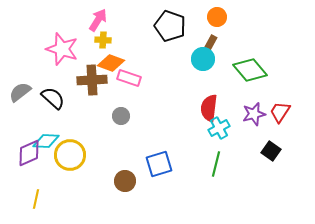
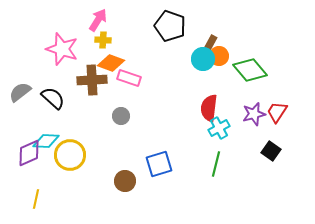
orange circle: moved 2 px right, 39 px down
red trapezoid: moved 3 px left
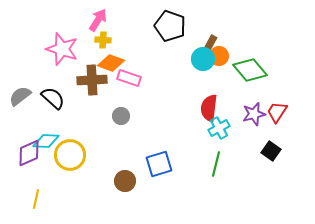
gray semicircle: moved 4 px down
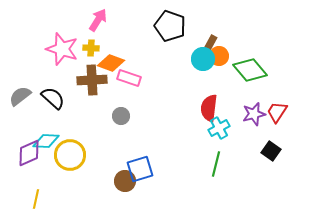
yellow cross: moved 12 px left, 8 px down
blue square: moved 19 px left, 5 px down
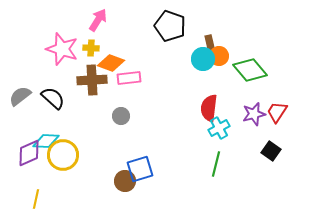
brown rectangle: rotated 42 degrees counterclockwise
pink rectangle: rotated 25 degrees counterclockwise
yellow circle: moved 7 px left
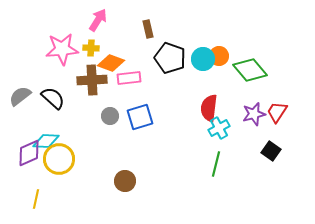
black pentagon: moved 32 px down
brown rectangle: moved 62 px left, 15 px up
pink star: rotated 24 degrees counterclockwise
gray circle: moved 11 px left
yellow circle: moved 4 px left, 4 px down
blue square: moved 52 px up
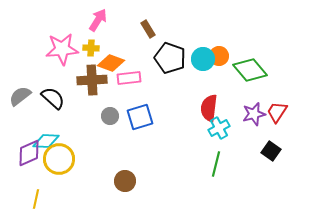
brown rectangle: rotated 18 degrees counterclockwise
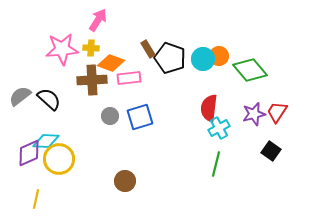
brown rectangle: moved 20 px down
black semicircle: moved 4 px left, 1 px down
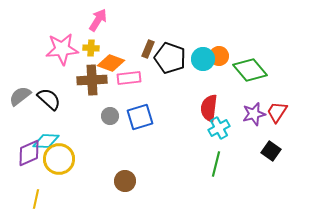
brown rectangle: rotated 54 degrees clockwise
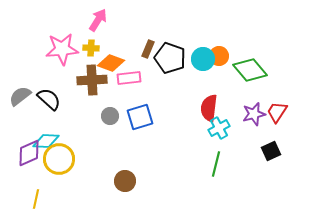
black square: rotated 30 degrees clockwise
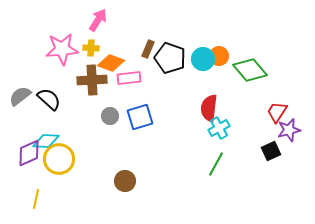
purple star: moved 35 px right, 16 px down
green line: rotated 15 degrees clockwise
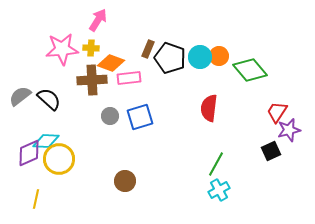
cyan circle: moved 3 px left, 2 px up
cyan cross: moved 62 px down
